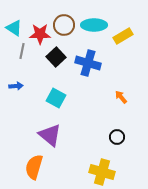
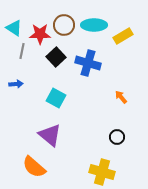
blue arrow: moved 2 px up
orange semicircle: rotated 65 degrees counterclockwise
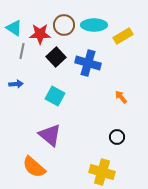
cyan square: moved 1 px left, 2 px up
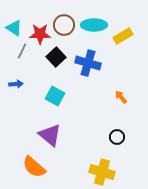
gray line: rotated 14 degrees clockwise
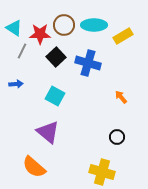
purple triangle: moved 2 px left, 3 px up
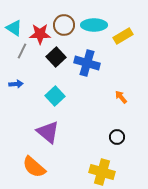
blue cross: moved 1 px left
cyan square: rotated 18 degrees clockwise
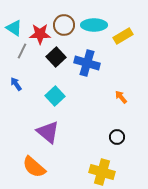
blue arrow: rotated 120 degrees counterclockwise
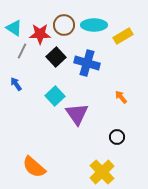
purple triangle: moved 29 px right, 18 px up; rotated 15 degrees clockwise
yellow cross: rotated 30 degrees clockwise
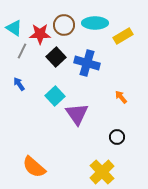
cyan ellipse: moved 1 px right, 2 px up
blue arrow: moved 3 px right
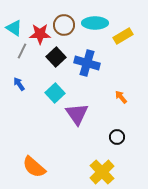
cyan square: moved 3 px up
